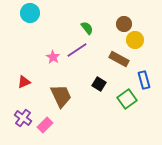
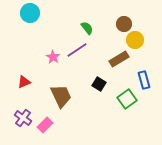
brown rectangle: rotated 60 degrees counterclockwise
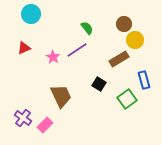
cyan circle: moved 1 px right, 1 px down
red triangle: moved 34 px up
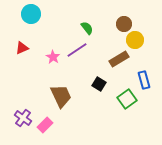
red triangle: moved 2 px left
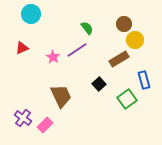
black square: rotated 16 degrees clockwise
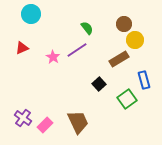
brown trapezoid: moved 17 px right, 26 px down
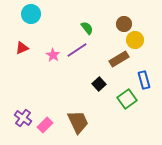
pink star: moved 2 px up
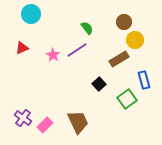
brown circle: moved 2 px up
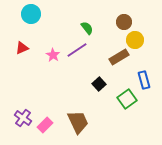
brown rectangle: moved 2 px up
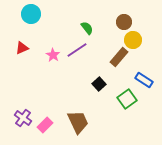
yellow circle: moved 2 px left
brown rectangle: rotated 18 degrees counterclockwise
blue rectangle: rotated 42 degrees counterclockwise
